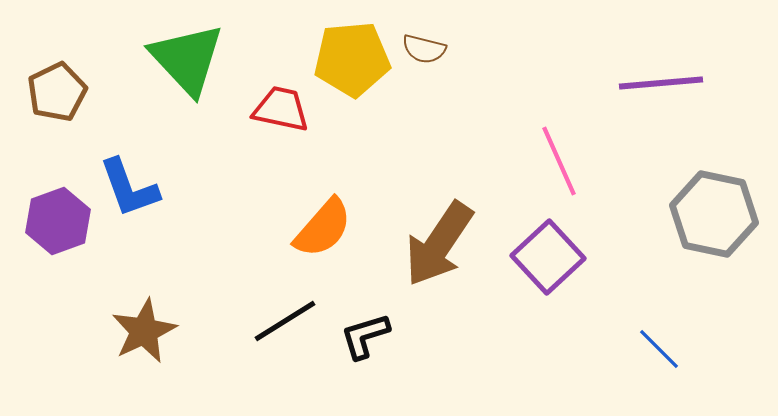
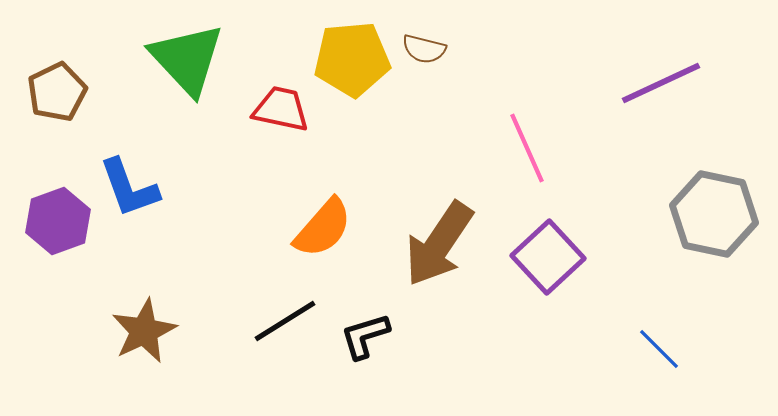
purple line: rotated 20 degrees counterclockwise
pink line: moved 32 px left, 13 px up
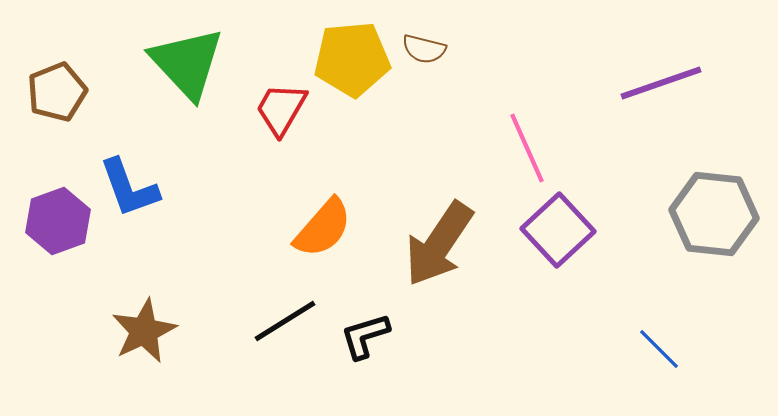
green triangle: moved 4 px down
purple line: rotated 6 degrees clockwise
brown pentagon: rotated 4 degrees clockwise
red trapezoid: rotated 72 degrees counterclockwise
gray hexagon: rotated 6 degrees counterclockwise
purple square: moved 10 px right, 27 px up
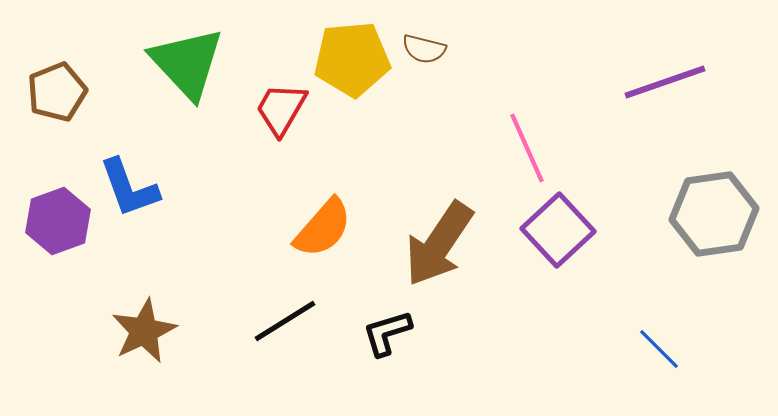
purple line: moved 4 px right, 1 px up
gray hexagon: rotated 14 degrees counterclockwise
black L-shape: moved 22 px right, 3 px up
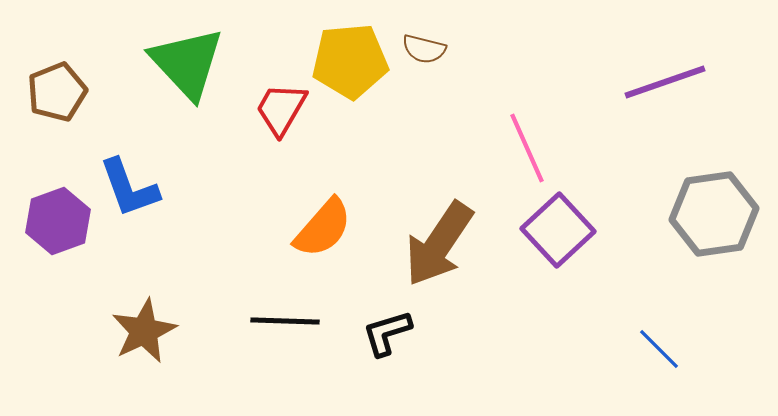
yellow pentagon: moved 2 px left, 2 px down
black line: rotated 34 degrees clockwise
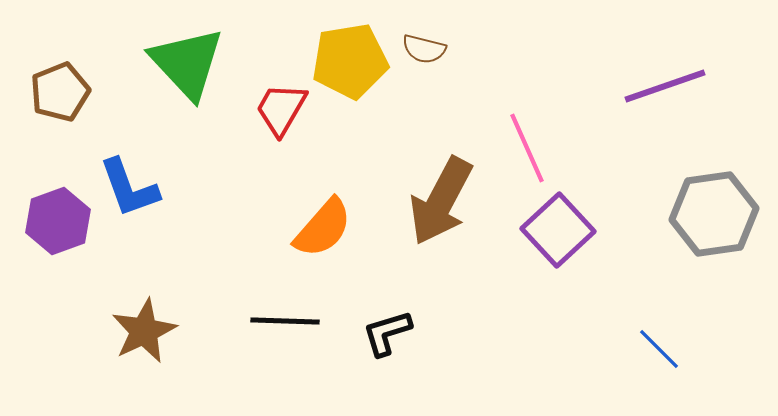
yellow pentagon: rotated 4 degrees counterclockwise
purple line: moved 4 px down
brown pentagon: moved 3 px right
brown arrow: moved 2 px right, 43 px up; rotated 6 degrees counterclockwise
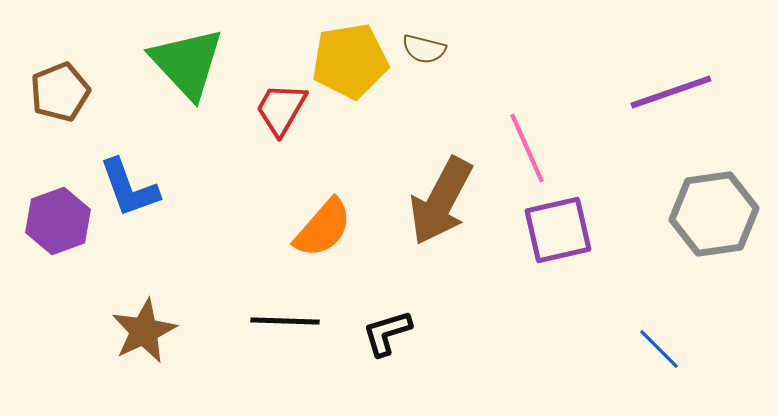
purple line: moved 6 px right, 6 px down
purple square: rotated 30 degrees clockwise
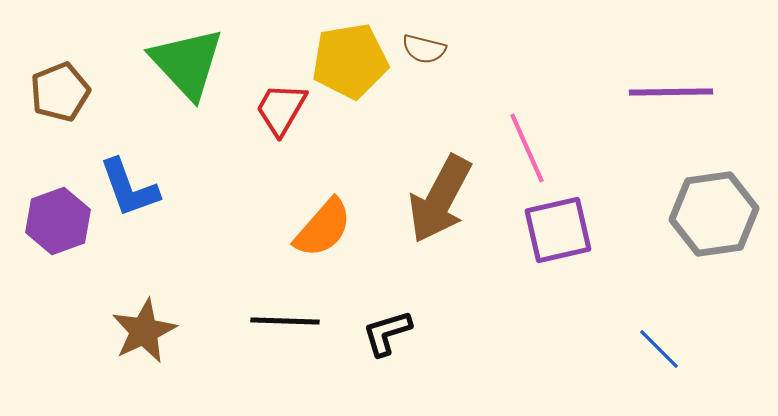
purple line: rotated 18 degrees clockwise
brown arrow: moved 1 px left, 2 px up
